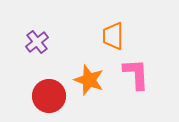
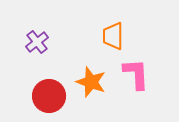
orange star: moved 2 px right, 2 px down
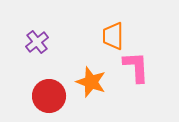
pink L-shape: moved 7 px up
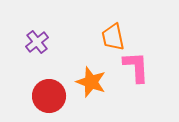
orange trapezoid: moved 1 px down; rotated 12 degrees counterclockwise
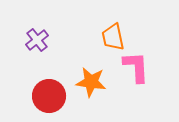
purple cross: moved 2 px up
orange star: rotated 12 degrees counterclockwise
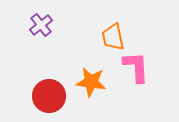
purple cross: moved 4 px right, 15 px up
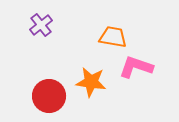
orange trapezoid: rotated 112 degrees clockwise
pink L-shape: rotated 68 degrees counterclockwise
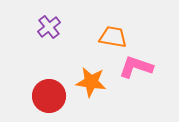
purple cross: moved 8 px right, 2 px down
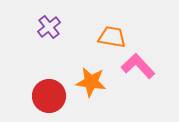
orange trapezoid: moved 1 px left
pink L-shape: moved 2 px right, 1 px up; rotated 28 degrees clockwise
